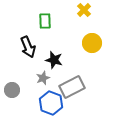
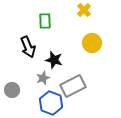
gray rectangle: moved 1 px right, 1 px up
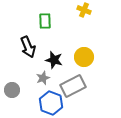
yellow cross: rotated 24 degrees counterclockwise
yellow circle: moved 8 px left, 14 px down
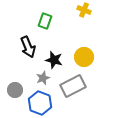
green rectangle: rotated 21 degrees clockwise
gray circle: moved 3 px right
blue hexagon: moved 11 px left
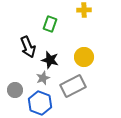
yellow cross: rotated 24 degrees counterclockwise
green rectangle: moved 5 px right, 3 px down
black star: moved 4 px left
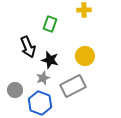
yellow circle: moved 1 px right, 1 px up
